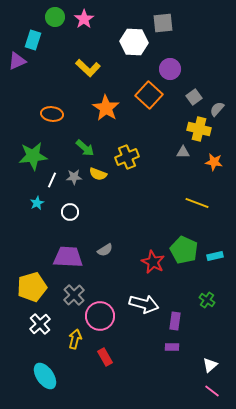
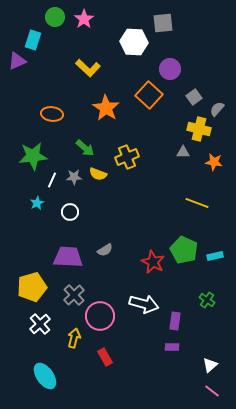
yellow arrow at (75, 339): moved 1 px left, 1 px up
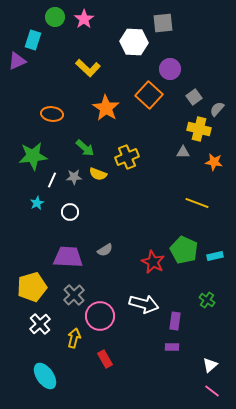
red rectangle at (105, 357): moved 2 px down
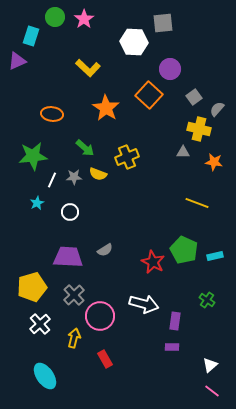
cyan rectangle at (33, 40): moved 2 px left, 4 px up
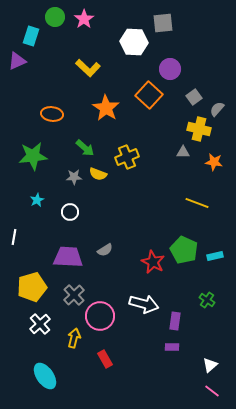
white line at (52, 180): moved 38 px left, 57 px down; rotated 14 degrees counterclockwise
cyan star at (37, 203): moved 3 px up
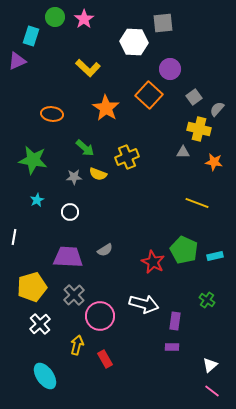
green star at (33, 156): moved 4 px down; rotated 16 degrees clockwise
yellow arrow at (74, 338): moved 3 px right, 7 px down
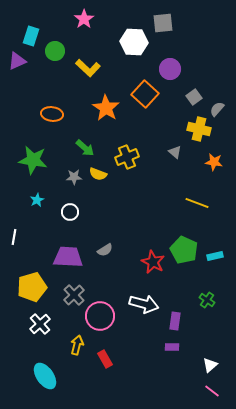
green circle at (55, 17): moved 34 px down
orange square at (149, 95): moved 4 px left, 1 px up
gray triangle at (183, 152): moved 8 px left; rotated 40 degrees clockwise
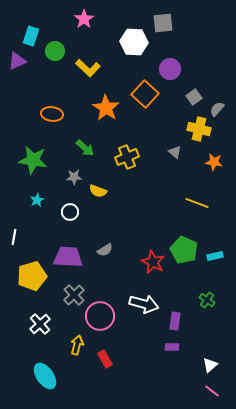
yellow semicircle at (98, 174): moved 17 px down
yellow pentagon at (32, 287): moved 11 px up
